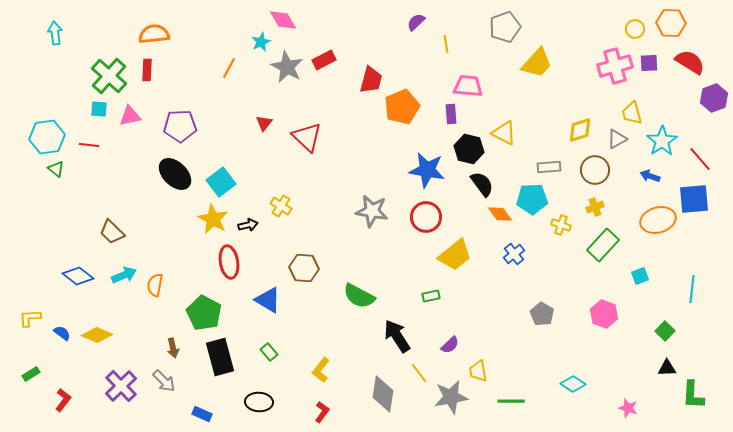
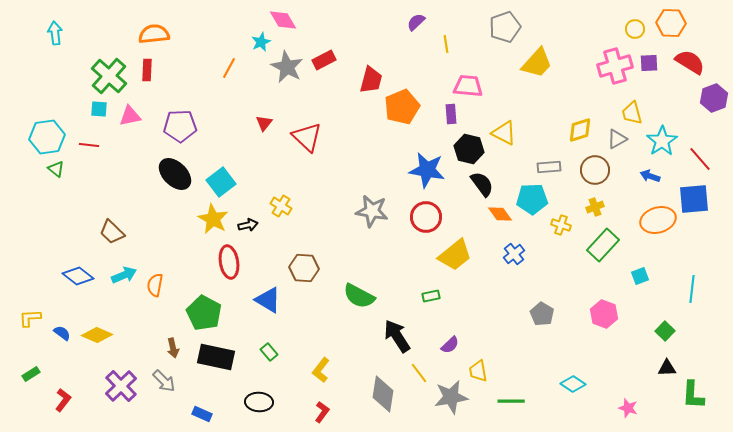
black rectangle at (220, 357): moved 4 px left; rotated 63 degrees counterclockwise
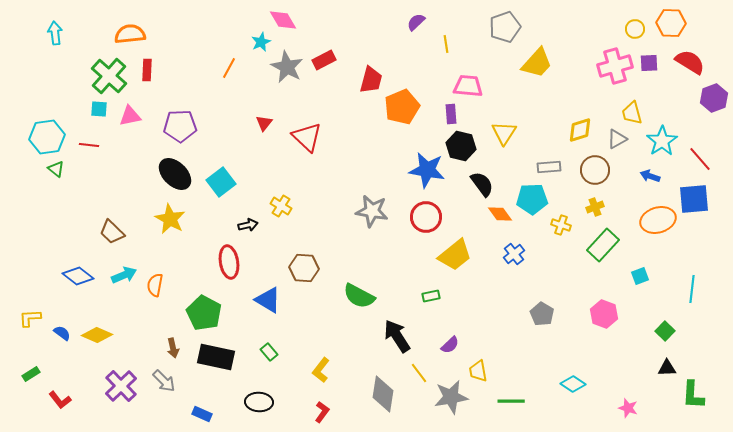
orange semicircle at (154, 34): moved 24 px left
yellow triangle at (504, 133): rotated 36 degrees clockwise
black hexagon at (469, 149): moved 8 px left, 3 px up
yellow star at (213, 219): moved 43 px left
red L-shape at (63, 400): moved 3 px left; rotated 105 degrees clockwise
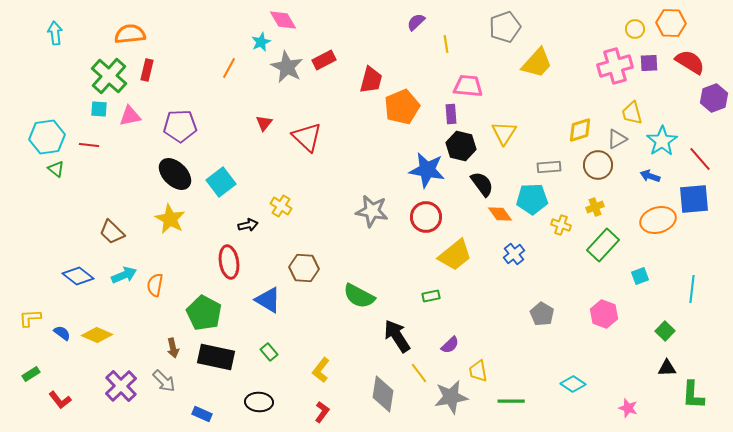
red rectangle at (147, 70): rotated 10 degrees clockwise
brown circle at (595, 170): moved 3 px right, 5 px up
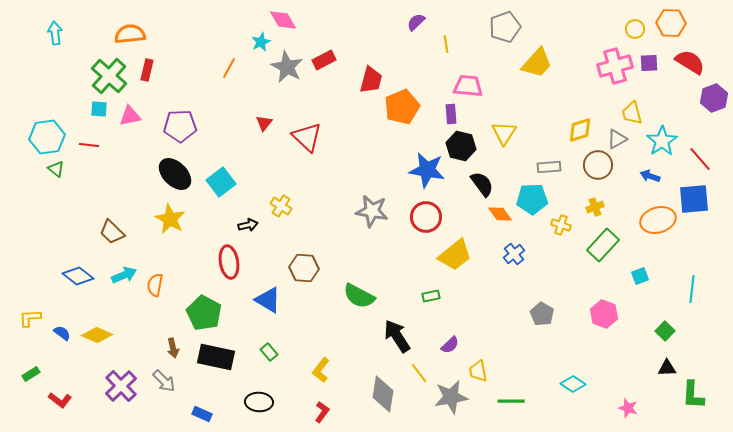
red L-shape at (60, 400): rotated 15 degrees counterclockwise
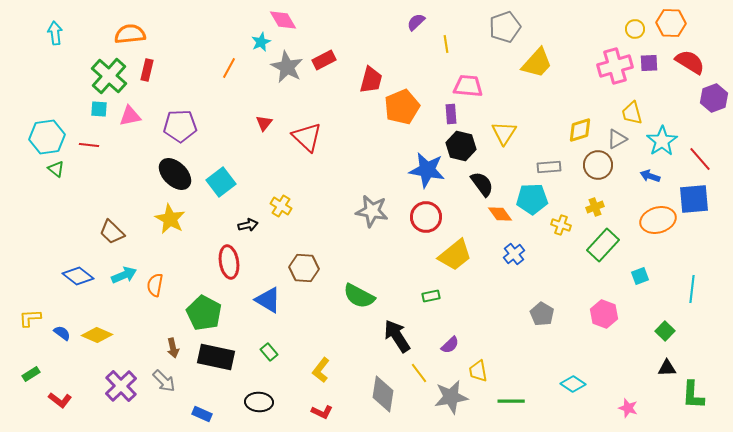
red L-shape at (322, 412): rotated 80 degrees clockwise
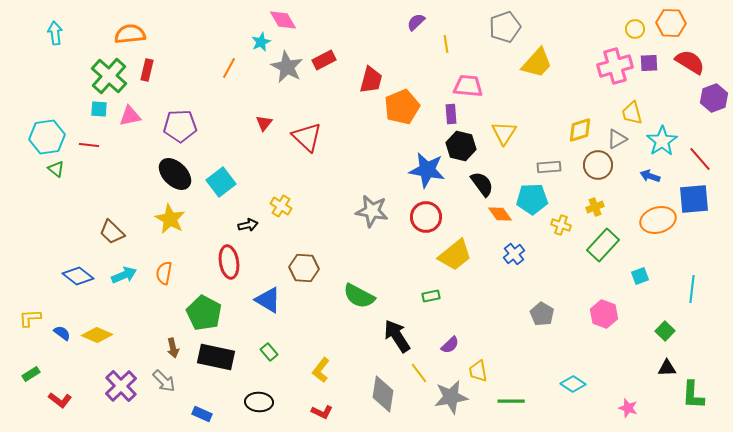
orange semicircle at (155, 285): moved 9 px right, 12 px up
